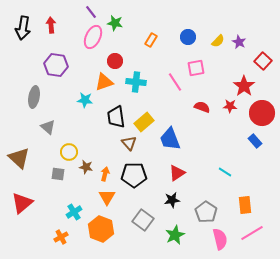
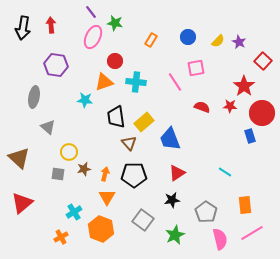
blue rectangle at (255, 141): moved 5 px left, 5 px up; rotated 24 degrees clockwise
brown star at (86, 167): moved 2 px left, 2 px down; rotated 24 degrees counterclockwise
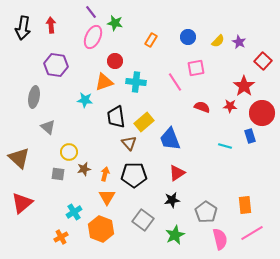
cyan line at (225, 172): moved 26 px up; rotated 16 degrees counterclockwise
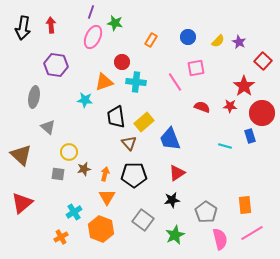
purple line at (91, 12): rotated 56 degrees clockwise
red circle at (115, 61): moved 7 px right, 1 px down
brown triangle at (19, 158): moved 2 px right, 3 px up
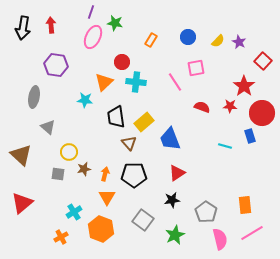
orange triangle at (104, 82): rotated 24 degrees counterclockwise
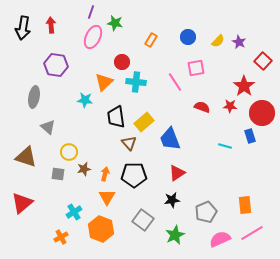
brown triangle at (21, 155): moved 5 px right, 2 px down; rotated 25 degrees counterclockwise
gray pentagon at (206, 212): rotated 15 degrees clockwise
pink semicircle at (220, 239): rotated 100 degrees counterclockwise
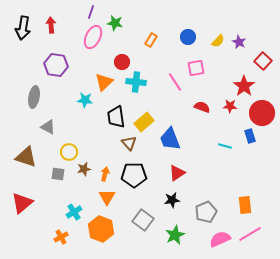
gray triangle at (48, 127): rotated 14 degrees counterclockwise
pink line at (252, 233): moved 2 px left, 1 px down
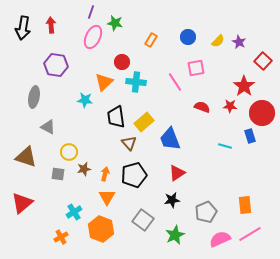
black pentagon at (134, 175): rotated 15 degrees counterclockwise
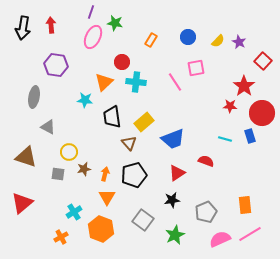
red semicircle at (202, 107): moved 4 px right, 54 px down
black trapezoid at (116, 117): moved 4 px left
blue trapezoid at (170, 139): moved 3 px right; rotated 90 degrees counterclockwise
cyan line at (225, 146): moved 7 px up
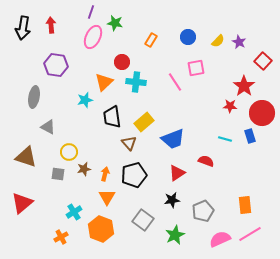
cyan star at (85, 100): rotated 21 degrees counterclockwise
gray pentagon at (206, 212): moved 3 px left, 1 px up
